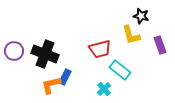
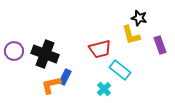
black star: moved 2 px left, 2 px down
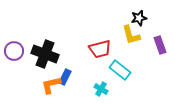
black star: rotated 28 degrees counterclockwise
cyan cross: moved 3 px left; rotated 16 degrees counterclockwise
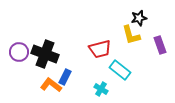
purple circle: moved 5 px right, 1 px down
orange L-shape: rotated 50 degrees clockwise
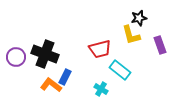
purple circle: moved 3 px left, 5 px down
